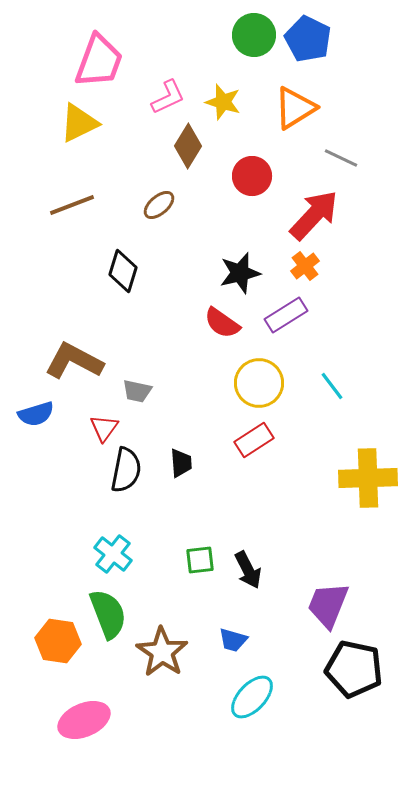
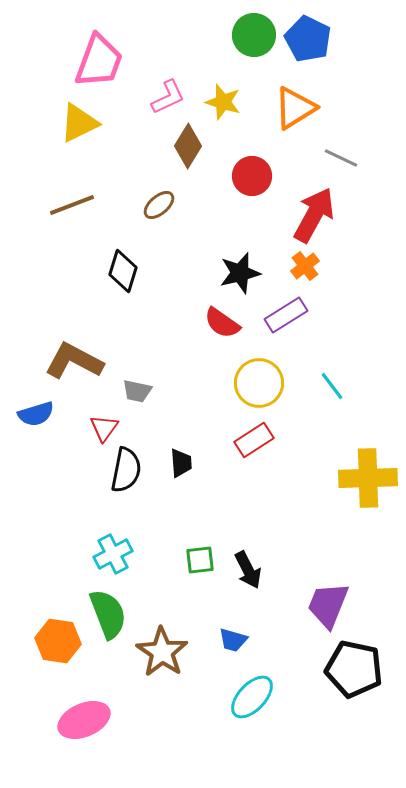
red arrow: rotated 14 degrees counterclockwise
cyan cross: rotated 24 degrees clockwise
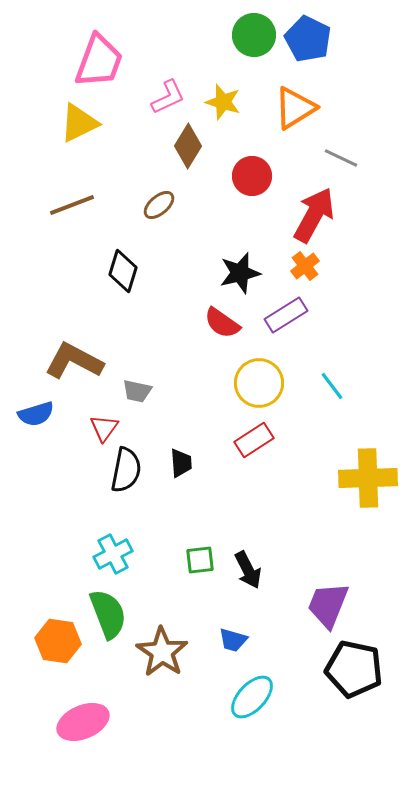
pink ellipse: moved 1 px left, 2 px down
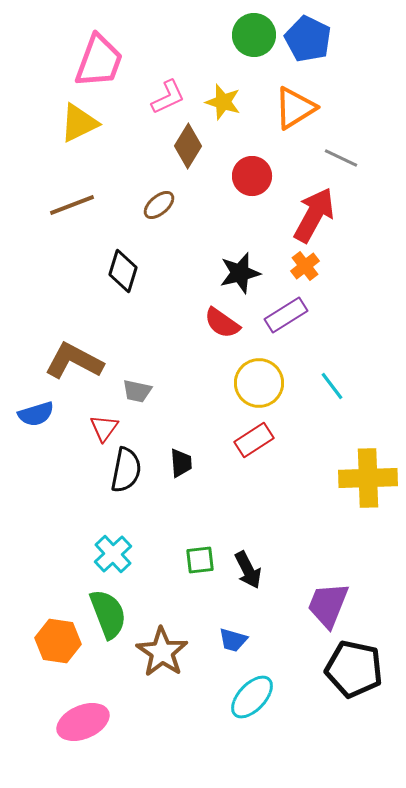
cyan cross: rotated 15 degrees counterclockwise
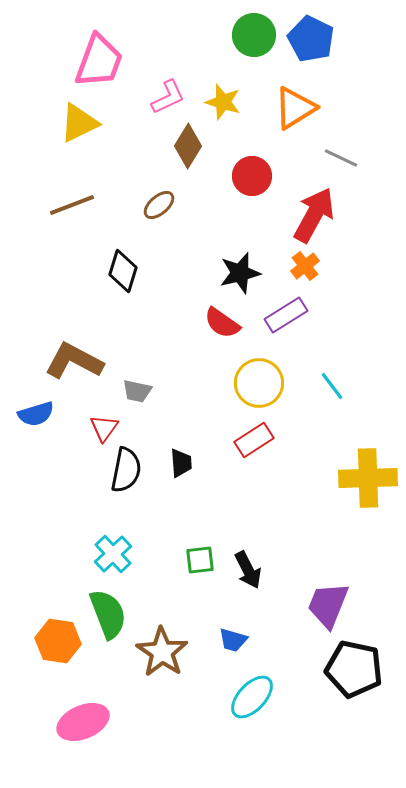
blue pentagon: moved 3 px right
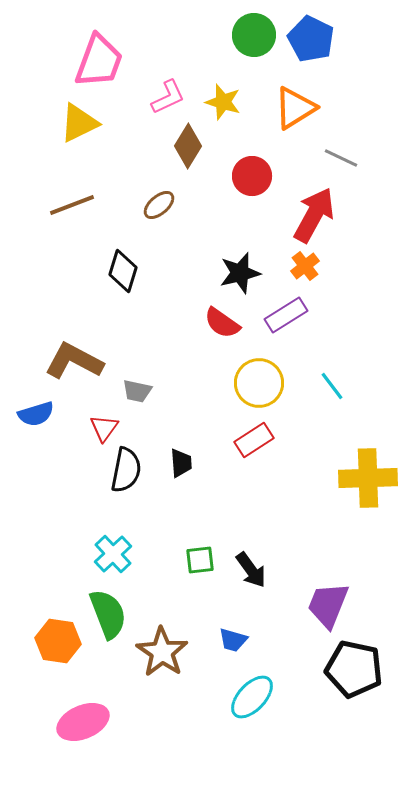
black arrow: moved 3 px right; rotated 9 degrees counterclockwise
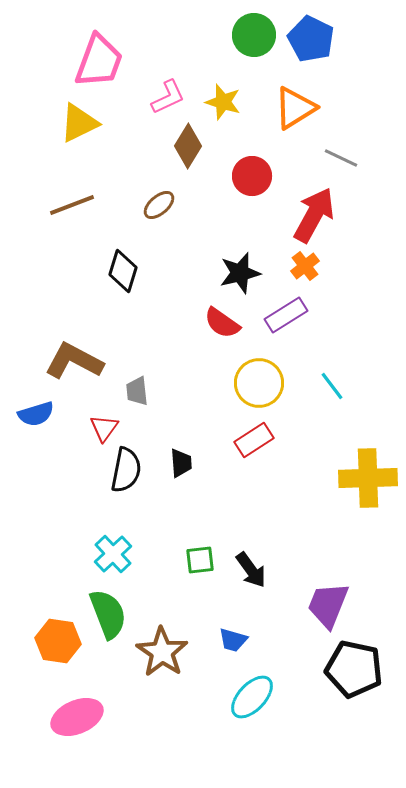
gray trapezoid: rotated 72 degrees clockwise
pink ellipse: moved 6 px left, 5 px up
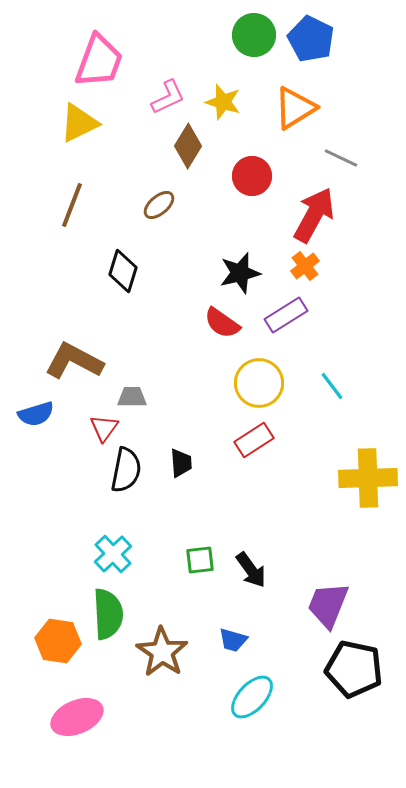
brown line: rotated 48 degrees counterclockwise
gray trapezoid: moved 5 px left, 6 px down; rotated 96 degrees clockwise
green semicircle: rotated 18 degrees clockwise
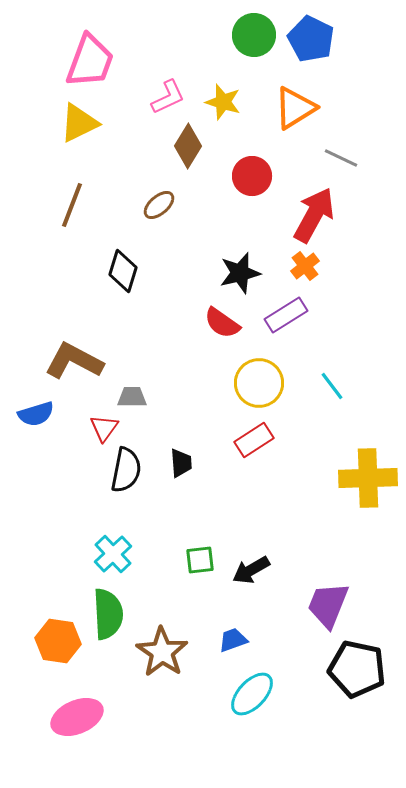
pink trapezoid: moved 9 px left
black arrow: rotated 96 degrees clockwise
blue trapezoid: rotated 144 degrees clockwise
black pentagon: moved 3 px right
cyan ellipse: moved 3 px up
